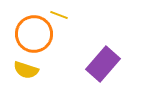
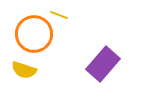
yellow semicircle: moved 2 px left
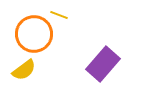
yellow semicircle: rotated 55 degrees counterclockwise
